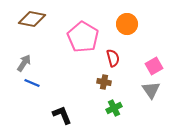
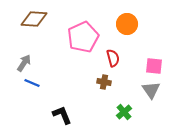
brown diamond: moved 2 px right; rotated 8 degrees counterclockwise
pink pentagon: rotated 16 degrees clockwise
pink square: rotated 36 degrees clockwise
green cross: moved 10 px right, 4 px down; rotated 14 degrees counterclockwise
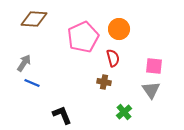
orange circle: moved 8 px left, 5 px down
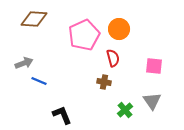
pink pentagon: moved 1 px right, 2 px up
gray arrow: rotated 36 degrees clockwise
blue line: moved 7 px right, 2 px up
gray triangle: moved 1 px right, 11 px down
green cross: moved 1 px right, 2 px up
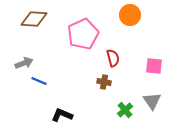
orange circle: moved 11 px right, 14 px up
pink pentagon: moved 1 px left, 1 px up
black L-shape: rotated 45 degrees counterclockwise
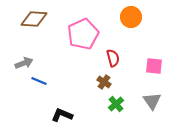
orange circle: moved 1 px right, 2 px down
brown cross: rotated 24 degrees clockwise
green cross: moved 9 px left, 6 px up
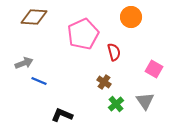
brown diamond: moved 2 px up
red semicircle: moved 1 px right, 6 px up
pink square: moved 3 px down; rotated 24 degrees clockwise
gray triangle: moved 7 px left
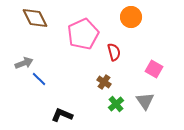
brown diamond: moved 1 px right, 1 px down; rotated 60 degrees clockwise
blue line: moved 2 px up; rotated 21 degrees clockwise
